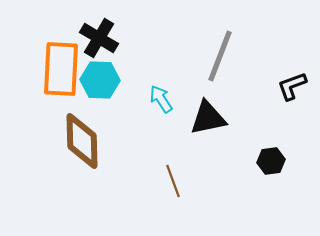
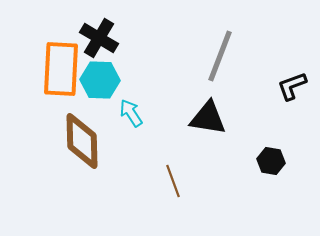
cyan arrow: moved 30 px left, 14 px down
black triangle: rotated 21 degrees clockwise
black hexagon: rotated 16 degrees clockwise
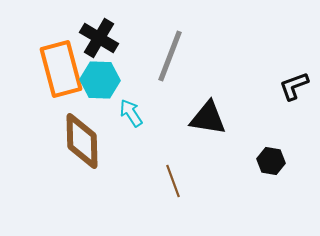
gray line: moved 50 px left
orange rectangle: rotated 18 degrees counterclockwise
black L-shape: moved 2 px right
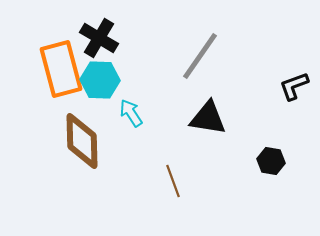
gray line: moved 30 px right; rotated 14 degrees clockwise
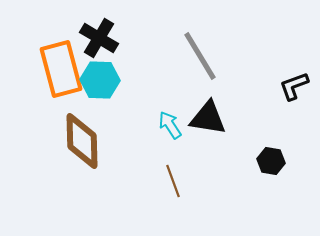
gray line: rotated 66 degrees counterclockwise
cyan arrow: moved 39 px right, 12 px down
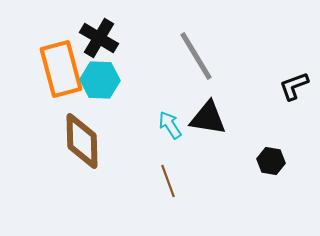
gray line: moved 4 px left
brown line: moved 5 px left
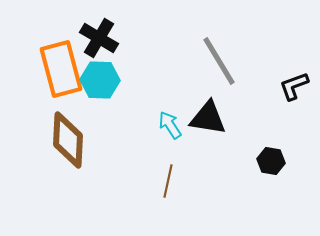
gray line: moved 23 px right, 5 px down
brown diamond: moved 14 px left, 1 px up; rotated 4 degrees clockwise
brown line: rotated 32 degrees clockwise
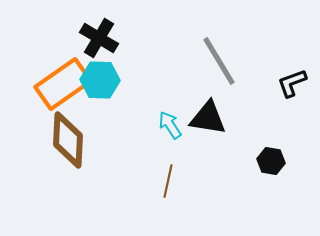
orange rectangle: moved 2 px right, 15 px down; rotated 70 degrees clockwise
black L-shape: moved 2 px left, 3 px up
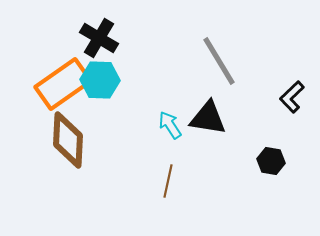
black L-shape: moved 14 px down; rotated 24 degrees counterclockwise
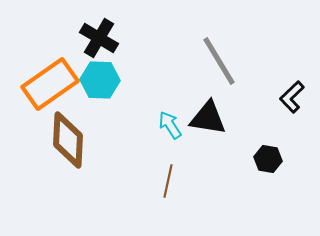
orange rectangle: moved 13 px left
black hexagon: moved 3 px left, 2 px up
